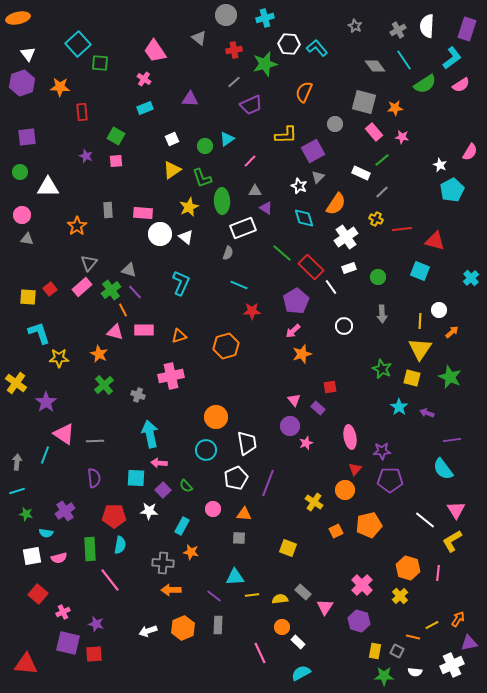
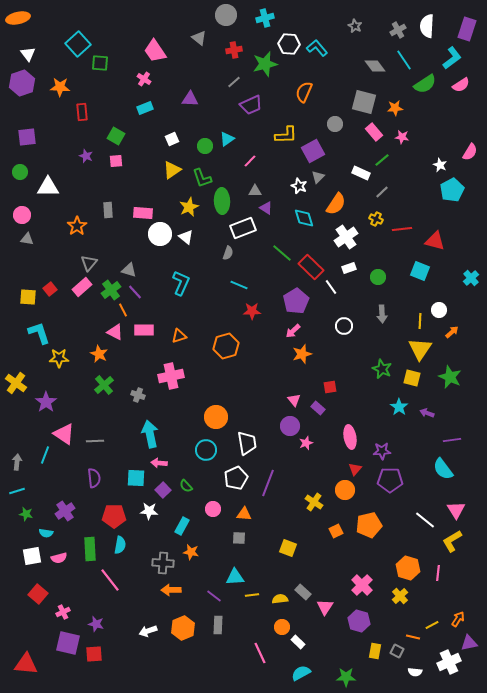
pink triangle at (115, 332): rotated 12 degrees clockwise
white cross at (452, 665): moved 3 px left, 3 px up
green star at (384, 676): moved 38 px left, 1 px down
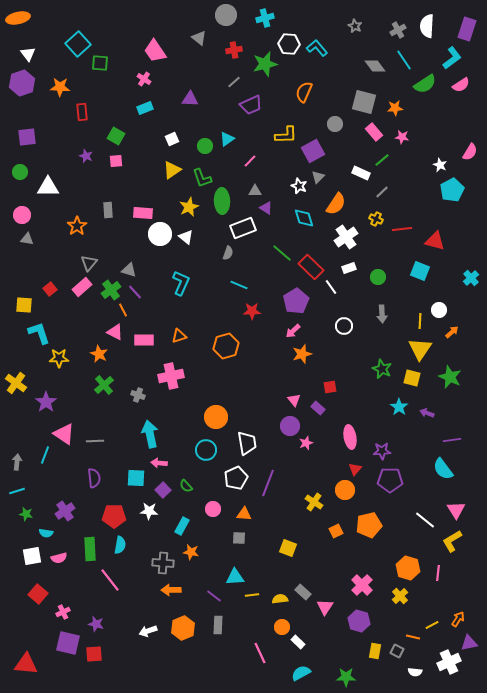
yellow square at (28, 297): moved 4 px left, 8 px down
pink rectangle at (144, 330): moved 10 px down
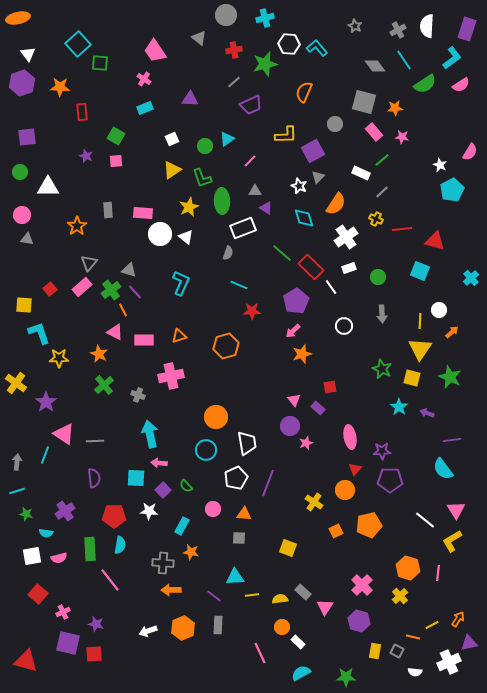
red triangle at (26, 664): moved 3 px up; rotated 10 degrees clockwise
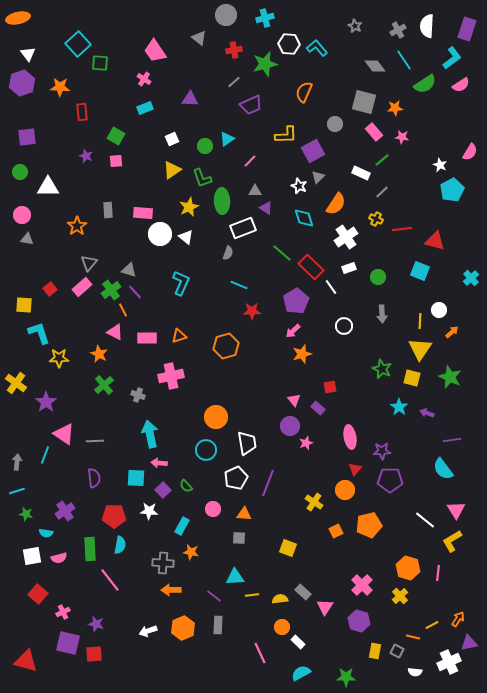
pink rectangle at (144, 340): moved 3 px right, 2 px up
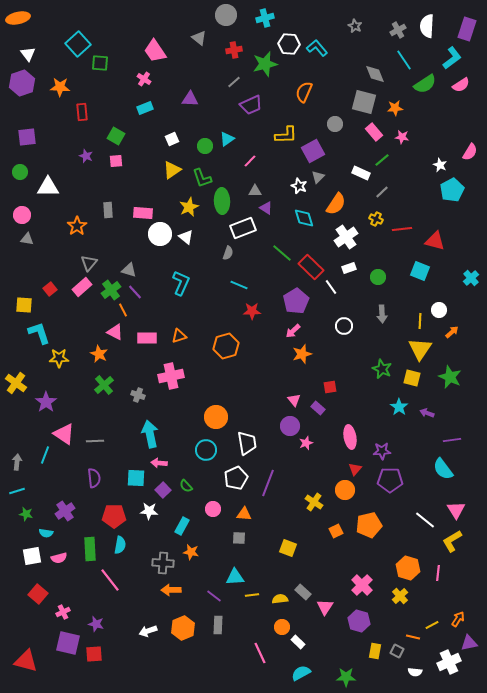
gray diamond at (375, 66): moved 8 px down; rotated 15 degrees clockwise
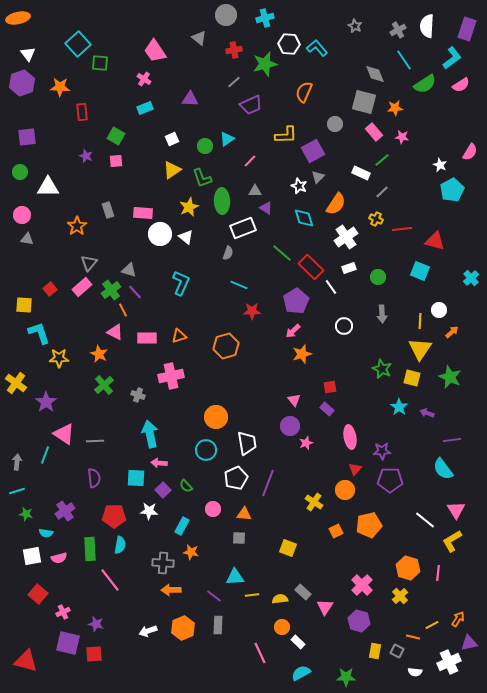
gray rectangle at (108, 210): rotated 14 degrees counterclockwise
purple rectangle at (318, 408): moved 9 px right, 1 px down
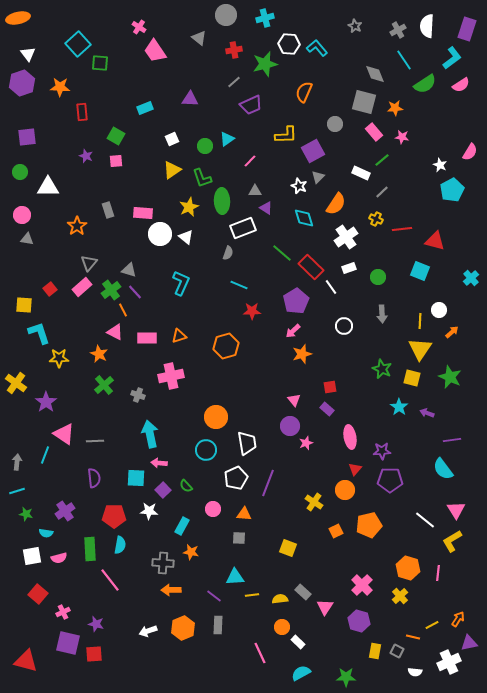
pink cross at (144, 79): moved 5 px left, 52 px up
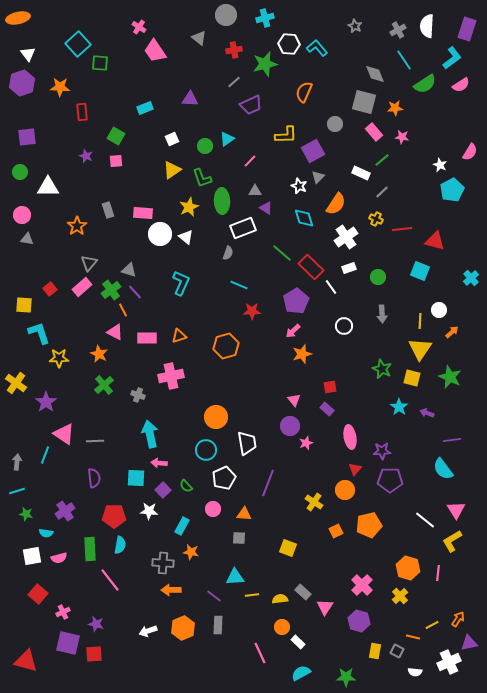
white pentagon at (236, 478): moved 12 px left
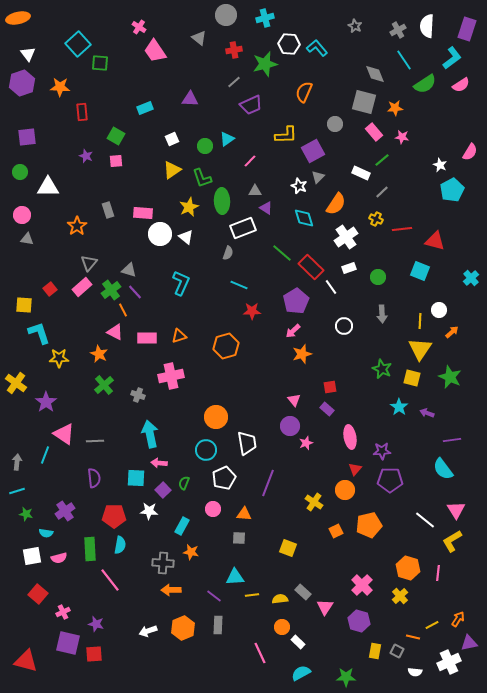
green semicircle at (186, 486): moved 2 px left, 3 px up; rotated 64 degrees clockwise
